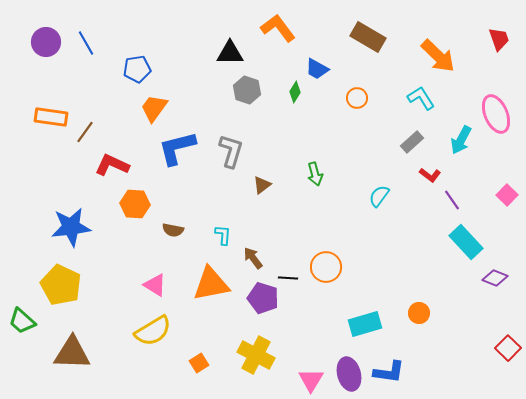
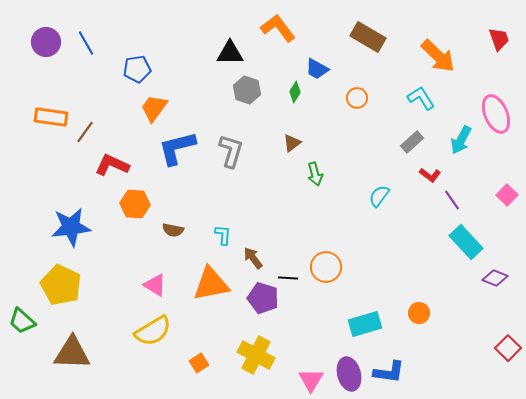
brown triangle at (262, 185): moved 30 px right, 42 px up
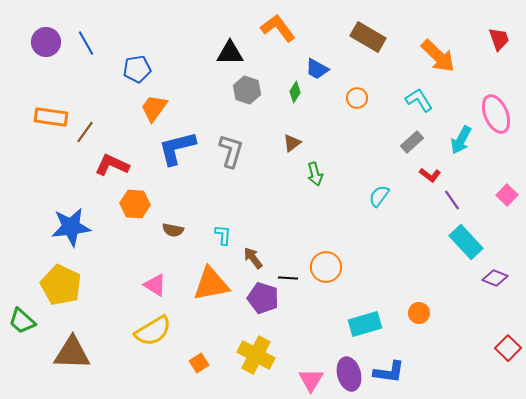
cyan L-shape at (421, 98): moved 2 px left, 2 px down
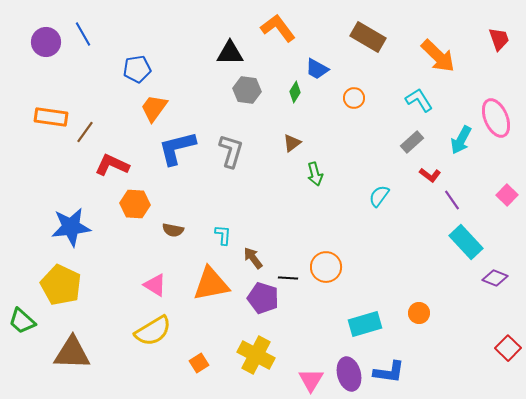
blue line at (86, 43): moved 3 px left, 9 px up
gray hexagon at (247, 90): rotated 12 degrees counterclockwise
orange circle at (357, 98): moved 3 px left
pink ellipse at (496, 114): moved 4 px down
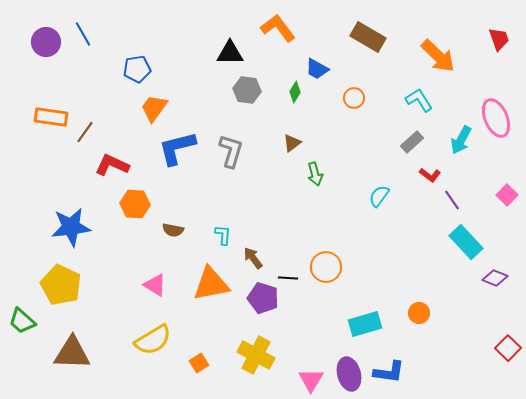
yellow semicircle at (153, 331): moved 9 px down
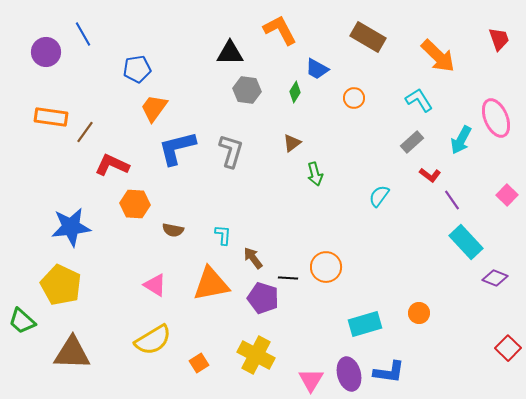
orange L-shape at (278, 28): moved 2 px right, 2 px down; rotated 9 degrees clockwise
purple circle at (46, 42): moved 10 px down
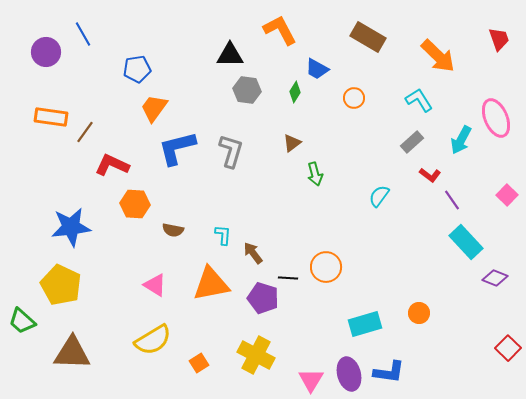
black triangle at (230, 53): moved 2 px down
brown arrow at (253, 258): moved 5 px up
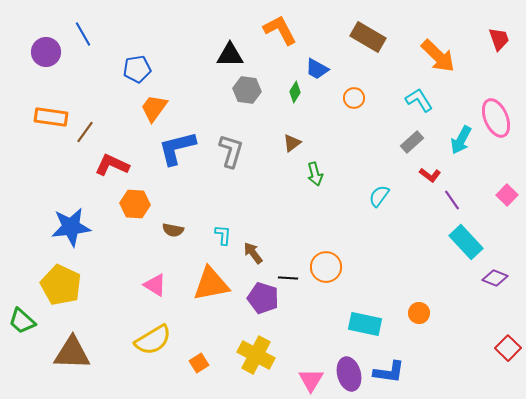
cyan rectangle at (365, 324): rotated 28 degrees clockwise
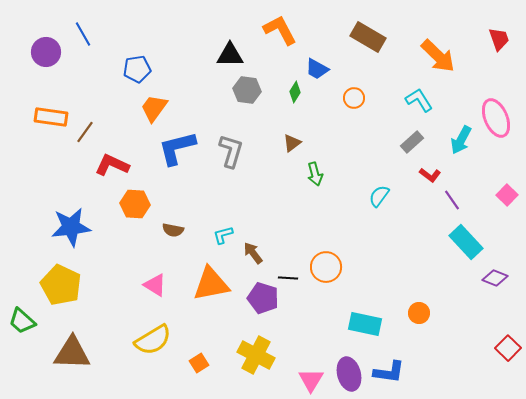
cyan L-shape at (223, 235): rotated 110 degrees counterclockwise
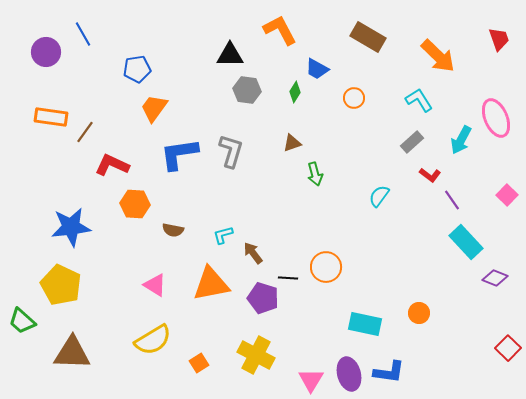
brown triangle at (292, 143): rotated 18 degrees clockwise
blue L-shape at (177, 148): moved 2 px right, 6 px down; rotated 6 degrees clockwise
